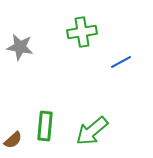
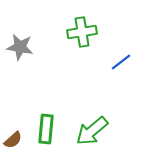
blue line: rotated 10 degrees counterclockwise
green rectangle: moved 1 px right, 3 px down
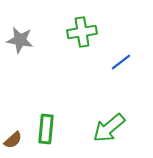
gray star: moved 7 px up
green arrow: moved 17 px right, 3 px up
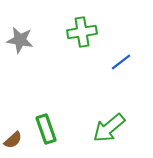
green rectangle: rotated 24 degrees counterclockwise
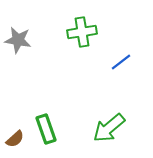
gray star: moved 2 px left
brown semicircle: moved 2 px right, 1 px up
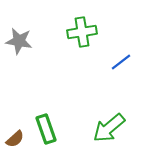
gray star: moved 1 px right, 1 px down
